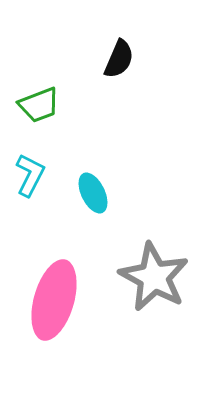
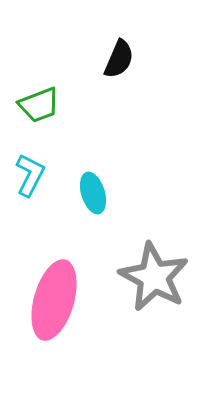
cyan ellipse: rotated 9 degrees clockwise
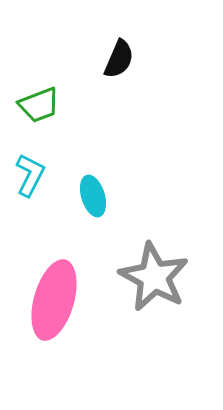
cyan ellipse: moved 3 px down
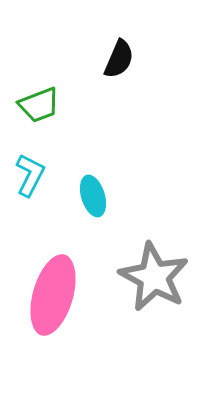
pink ellipse: moved 1 px left, 5 px up
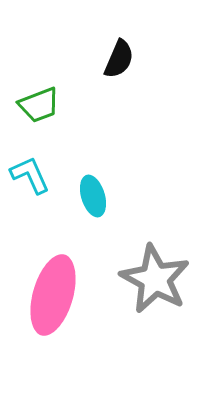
cyan L-shape: rotated 51 degrees counterclockwise
gray star: moved 1 px right, 2 px down
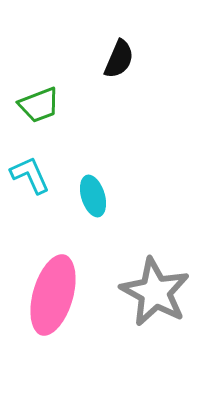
gray star: moved 13 px down
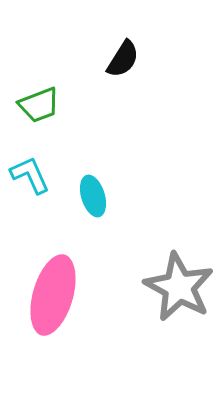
black semicircle: moved 4 px right; rotated 9 degrees clockwise
gray star: moved 24 px right, 5 px up
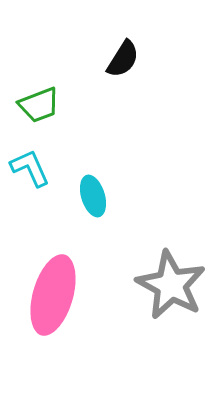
cyan L-shape: moved 7 px up
gray star: moved 8 px left, 2 px up
